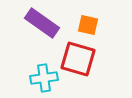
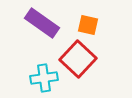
red square: rotated 27 degrees clockwise
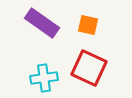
red square: moved 11 px right, 9 px down; rotated 18 degrees counterclockwise
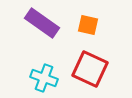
red square: moved 1 px right, 1 px down
cyan cross: rotated 28 degrees clockwise
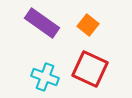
orange square: rotated 25 degrees clockwise
cyan cross: moved 1 px right, 1 px up
